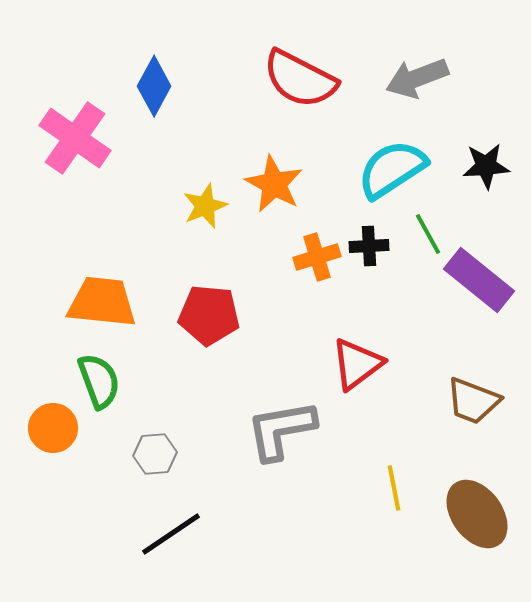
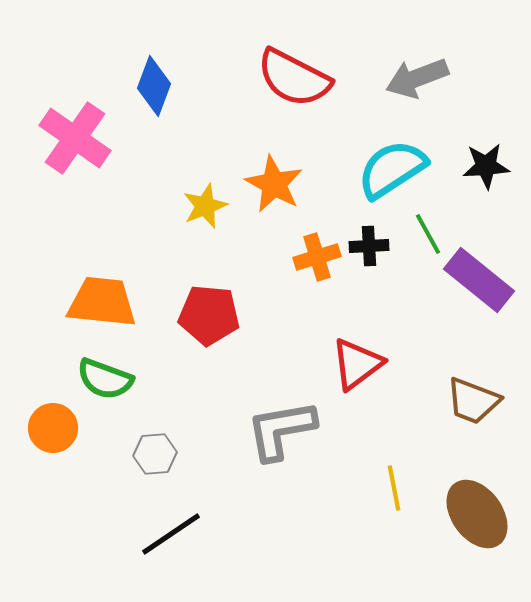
red semicircle: moved 6 px left, 1 px up
blue diamond: rotated 8 degrees counterclockwise
green semicircle: moved 6 px right, 2 px up; rotated 130 degrees clockwise
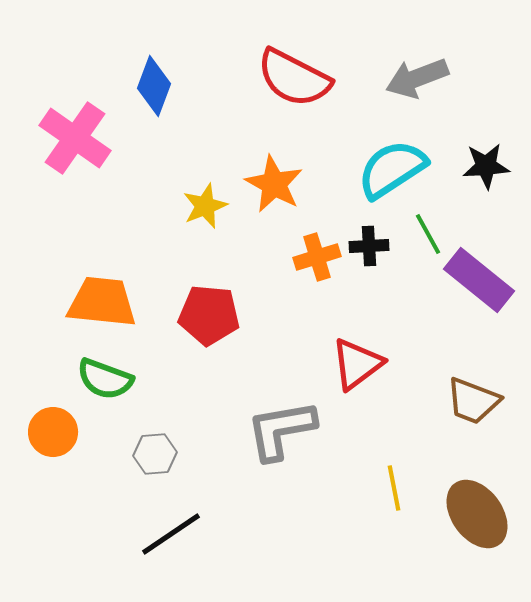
orange circle: moved 4 px down
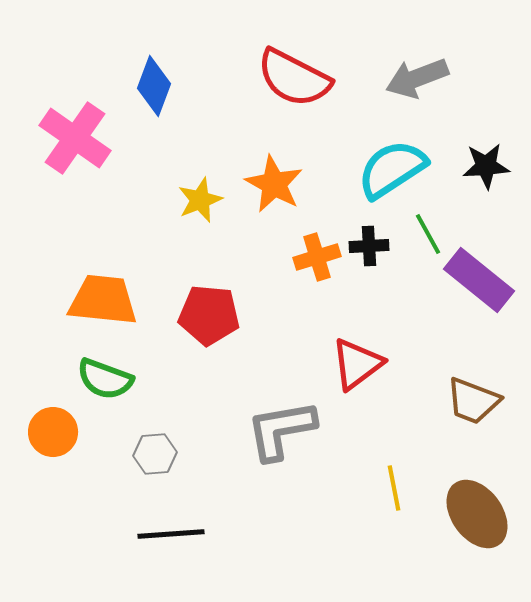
yellow star: moved 5 px left, 6 px up
orange trapezoid: moved 1 px right, 2 px up
black line: rotated 30 degrees clockwise
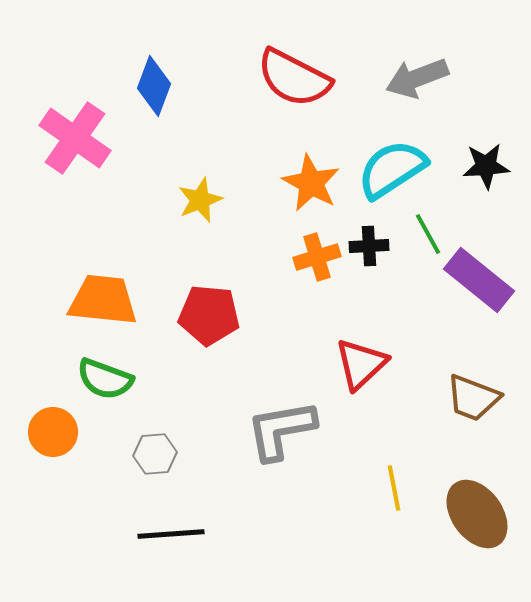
orange star: moved 37 px right, 1 px up
red triangle: moved 4 px right; rotated 6 degrees counterclockwise
brown trapezoid: moved 3 px up
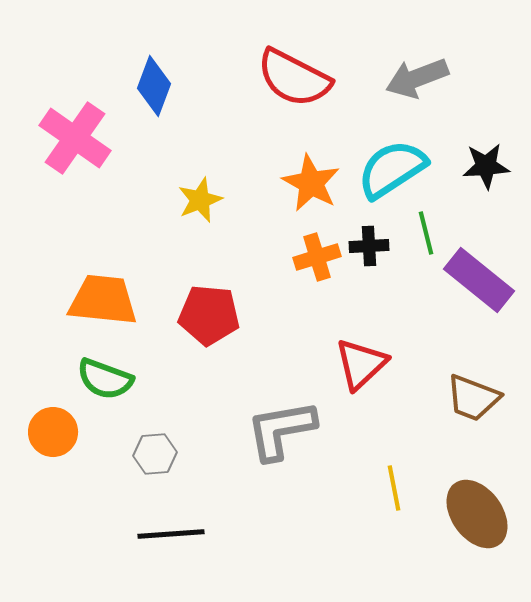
green line: moved 2 px left, 1 px up; rotated 15 degrees clockwise
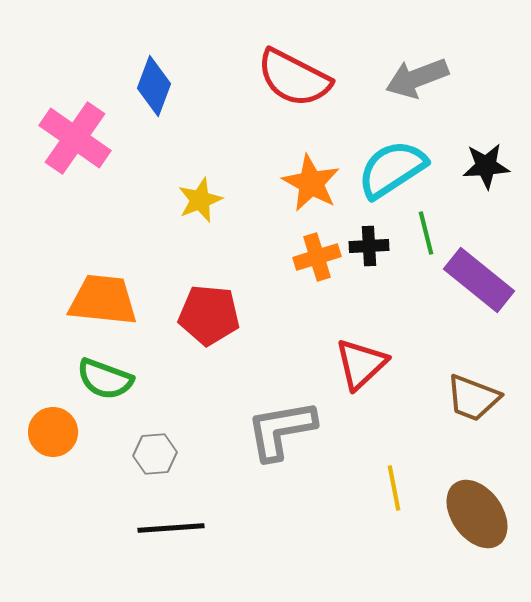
black line: moved 6 px up
